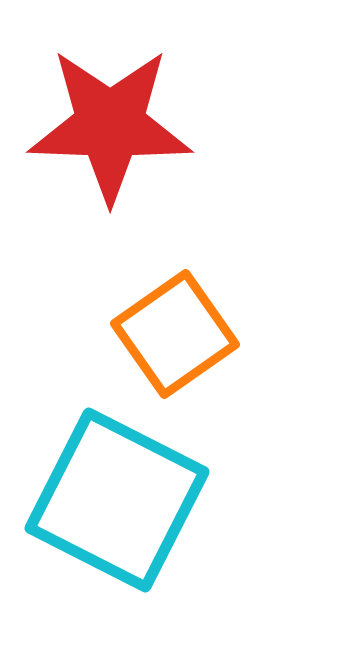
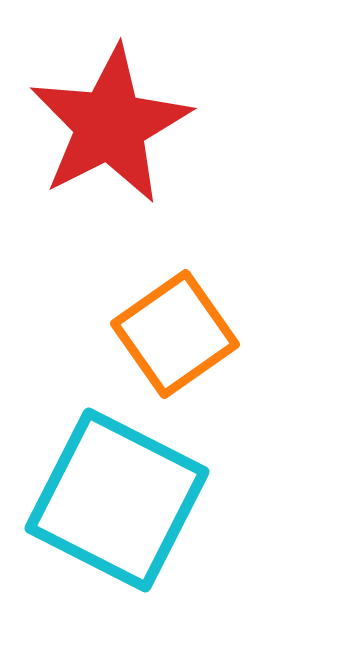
red star: rotated 29 degrees counterclockwise
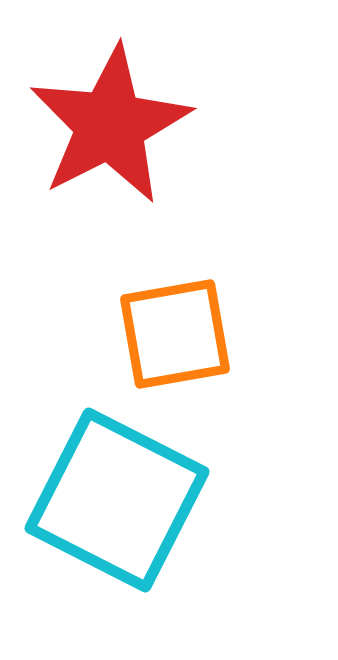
orange square: rotated 25 degrees clockwise
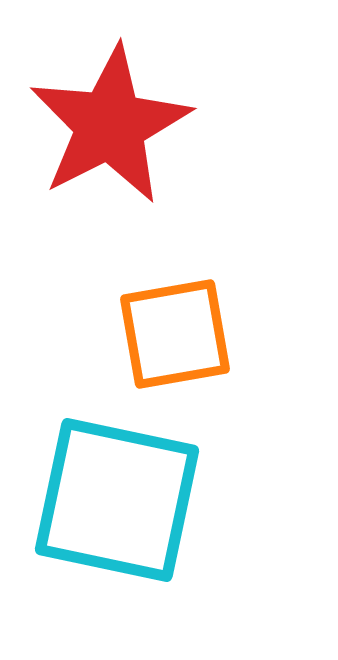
cyan square: rotated 15 degrees counterclockwise
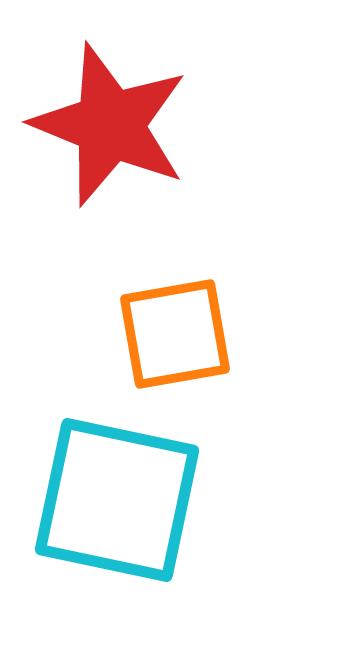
red star: rotated 23 degrees counterclockwise
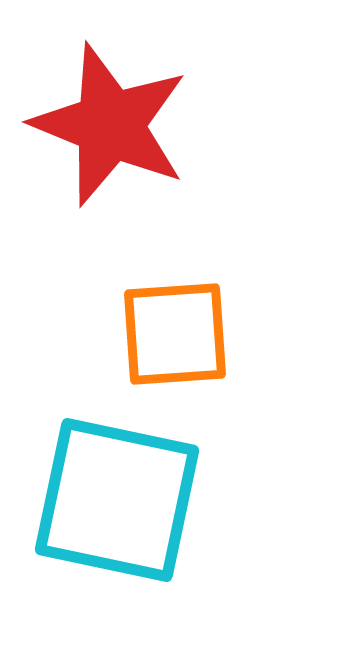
orange square: rotated 6 degrees clockwise
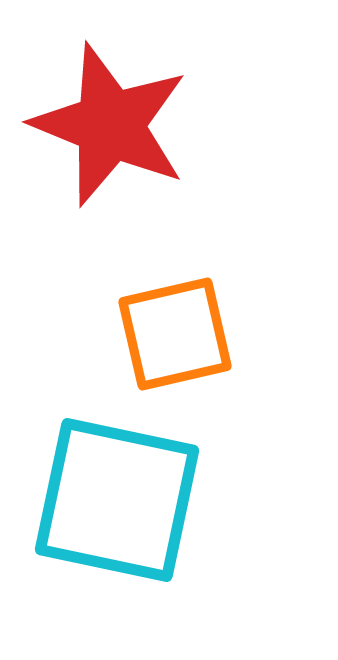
orange square: rotated 9 degrees counterclockwise
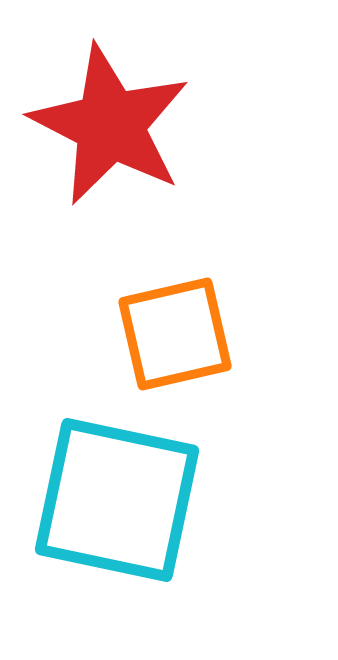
red star: rotated 5 degrees clockwise
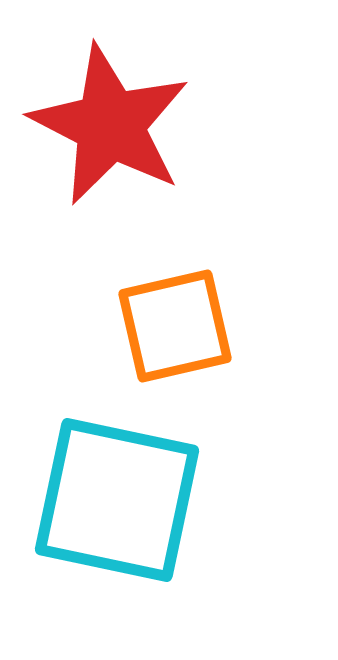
orange square: moved 8 px up
